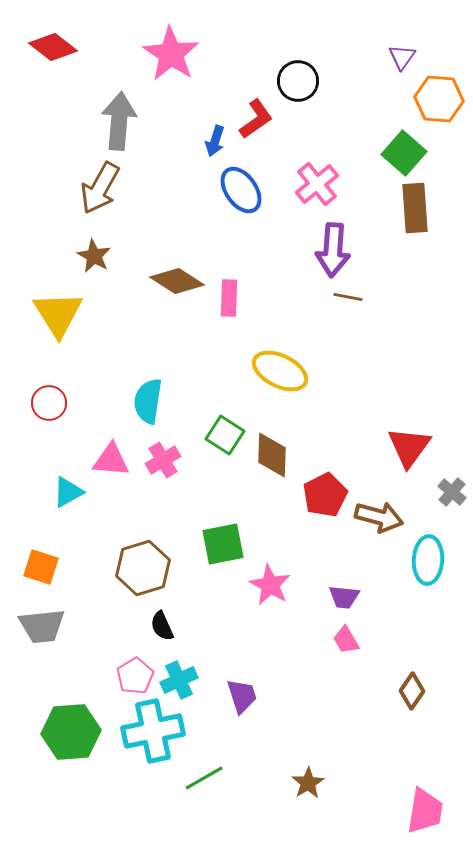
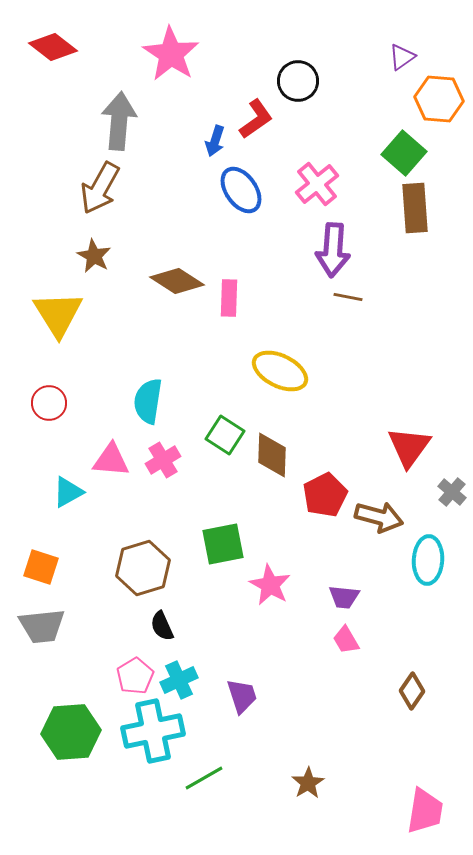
purple triangle at (402, 57): rotated 20 degrees clockwise
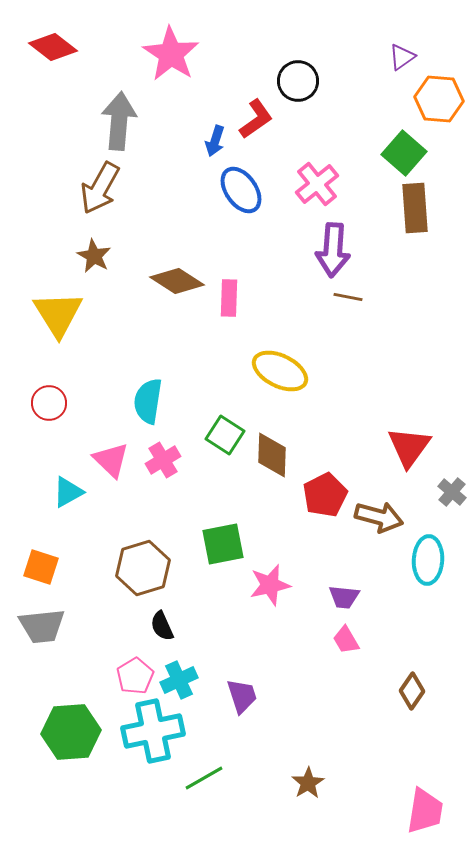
pink triangle at (111, 460): rotated 39 degrees clockwise
pink star at (270, 585): rotated 30 degrees clockwise
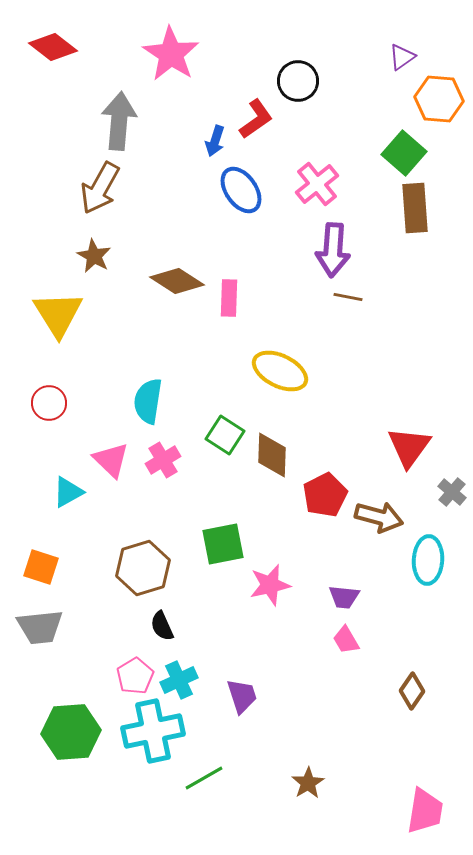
gray trapezoid at (42, 626): moved 2 px left, 1 px down
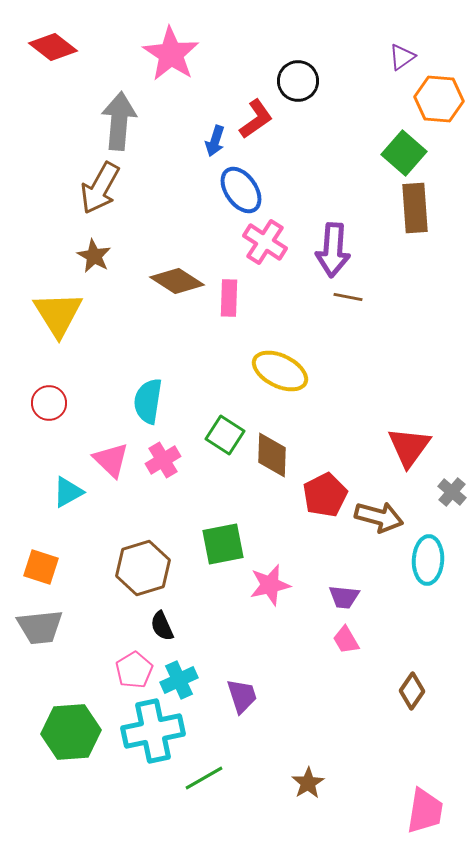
pink cross at (317, 184): moved 52 px left, 58 px down; rotated 18 degrees counterclockwise
pink pentagon at (135, 676): moved 1 px left, 6 px up
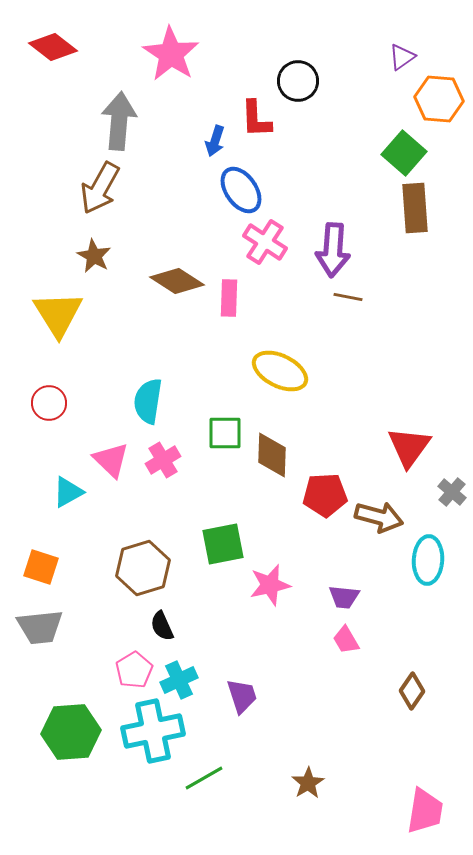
red L-shape at (256, 119): rotated 123 degrees clockwise
green square at (225, 435): moved 2 px up; rotated 33 degrees counterclockwise
red pentagon at (325, 495): rotated 24 degrees clockwise
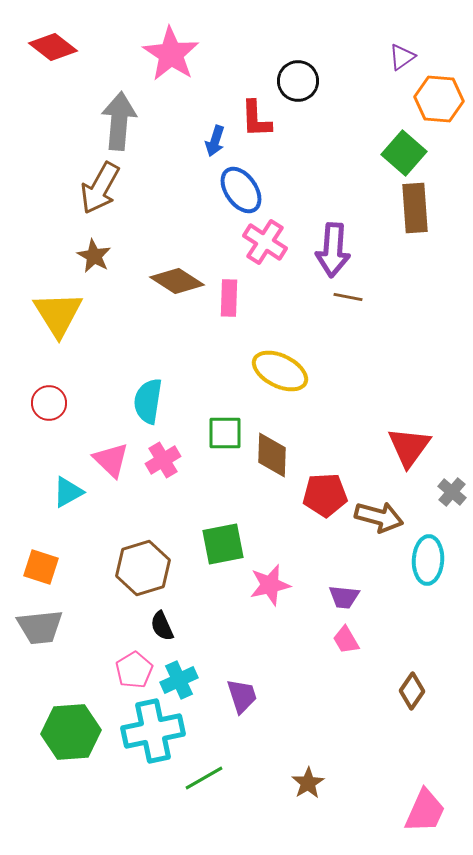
pink trapezoid at (425, 811): rotated 15 degrees clockwise
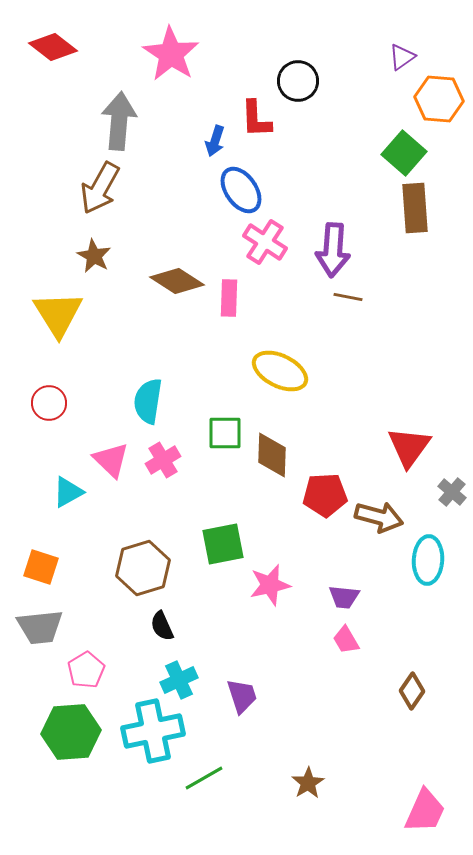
pink pentagon at (134, 670): moved 48 px left
